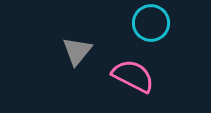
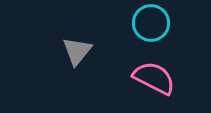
pink semicircle: moved 21 px right, 2 px down
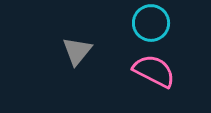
pink semicircle: moved 7 px up
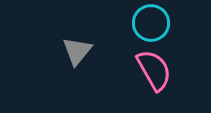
pink semicircle: moved 1 px up; rotated 33 degrees clockwise
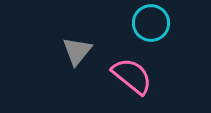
pink semicircle: moved 22 px left, 6 px down; rotated 21 degrees counterclockwise
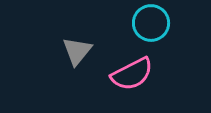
pink semicircle: moved 2 px up; rotated 114 degrees clockwise
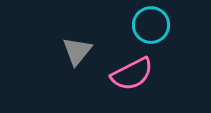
cyan circle: moved 2 px down
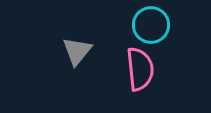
pink semicircle: moved 8 px right, 5 px up; rotated 69 degrees counterclockwise
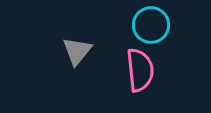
pink semicircle: moved 1 px down
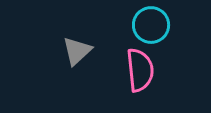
gray triangle: rotated 8 degrees clockwise
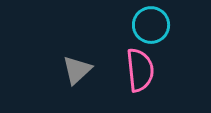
gray triangle: moved 19 px down
